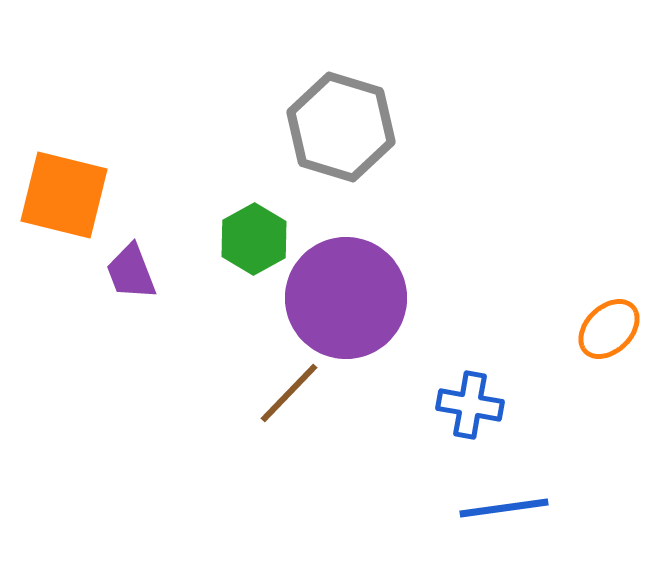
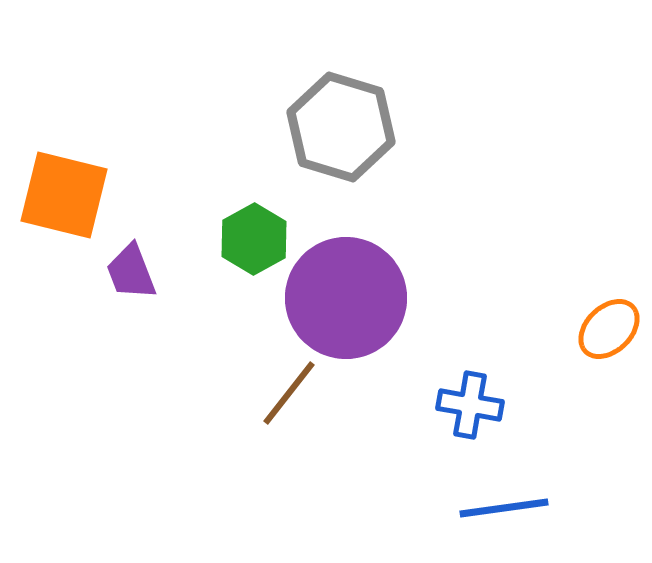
brown line: rotated 6 degrees counterclockwise
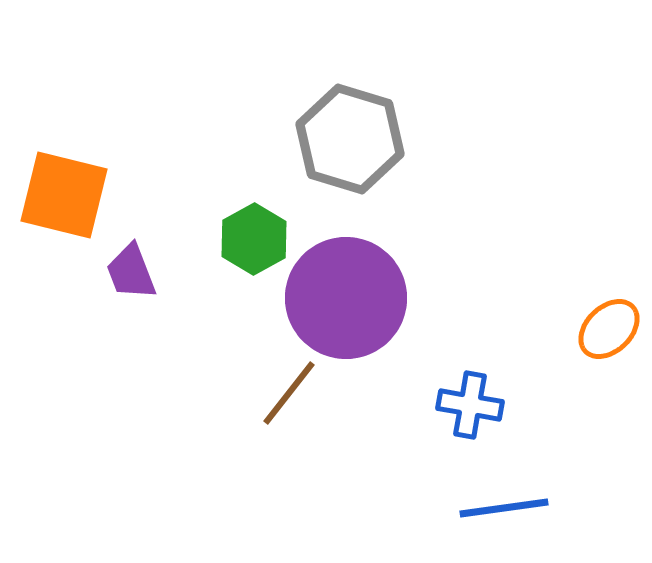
gray hexagon: moved 9 px right, 12 px down
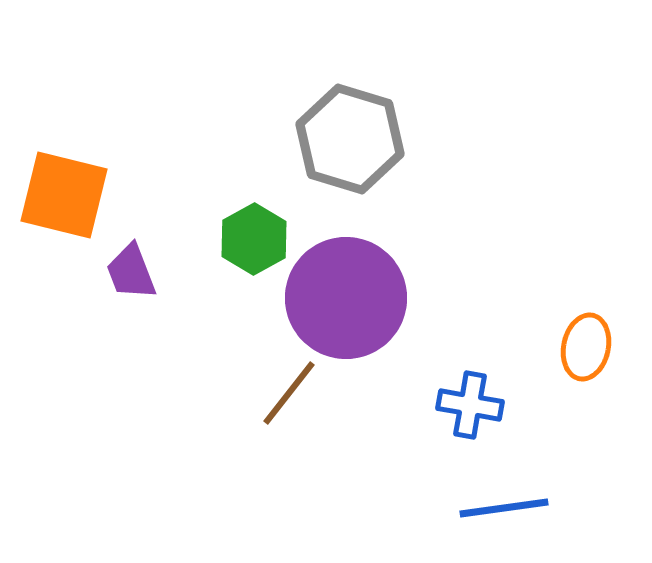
orange ellipse: moved 23 px left, 18 px down; rotated 34 degrees counterclockwise
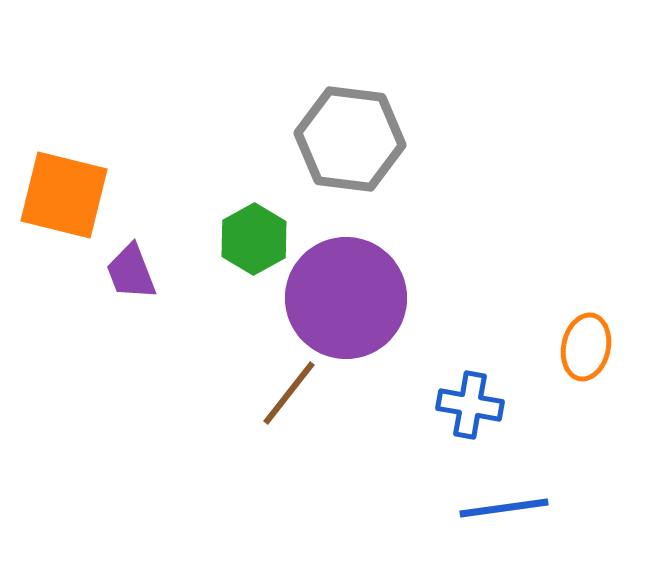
gray hexagon: rotated 10 degrees counterclockwise
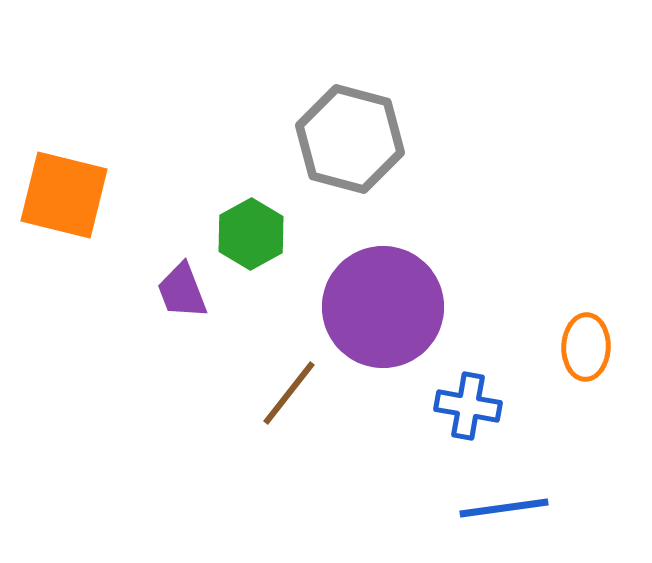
gray hexagon: rotated 8 degrees clockwise
green hexagon: moved 3 px left, 5 px up
purple trapezoid: moved 51 px right, 19 px down
purple circle: moved 37 px right, 9 px down
orange ellipse: rotated 10 degrees counterclockwise
blue cross: moved 2 px left, 1 px down
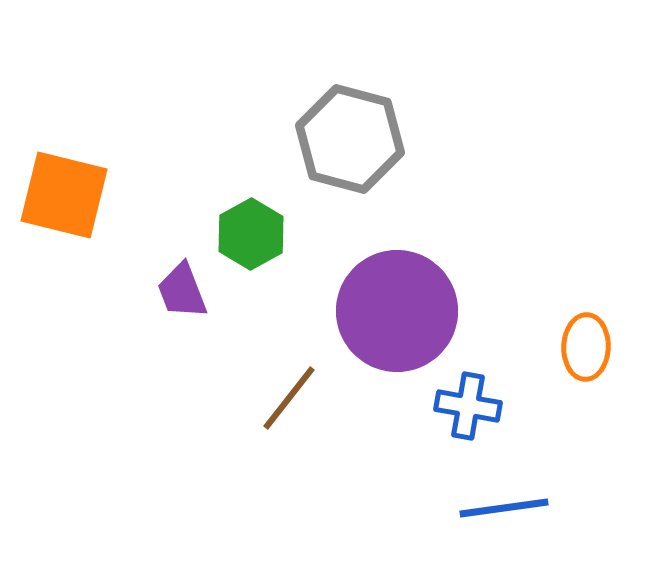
purple circle: moved 14 px right, 4 px down
brown line: moved 5 px down
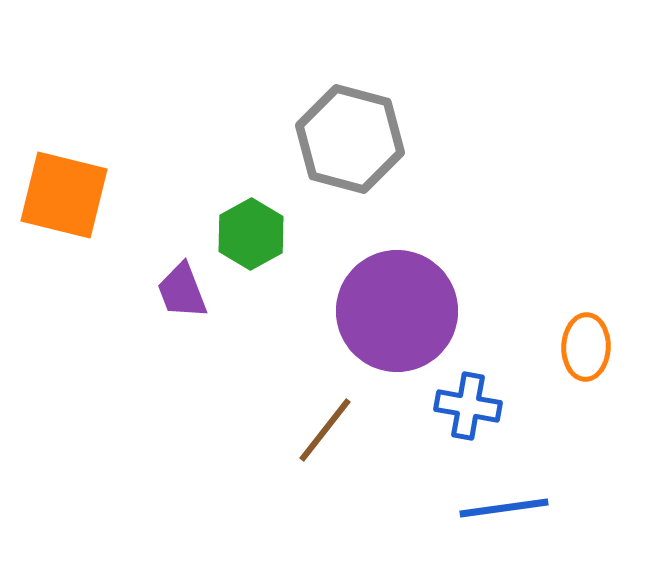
brown line: moved 36 px right, 32 px down
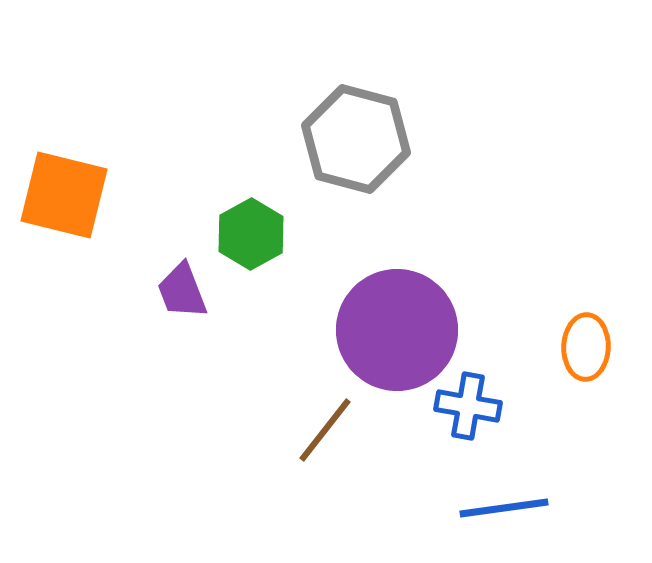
gray hexagon: moved 6 px right
purple circle: moved 19 px down
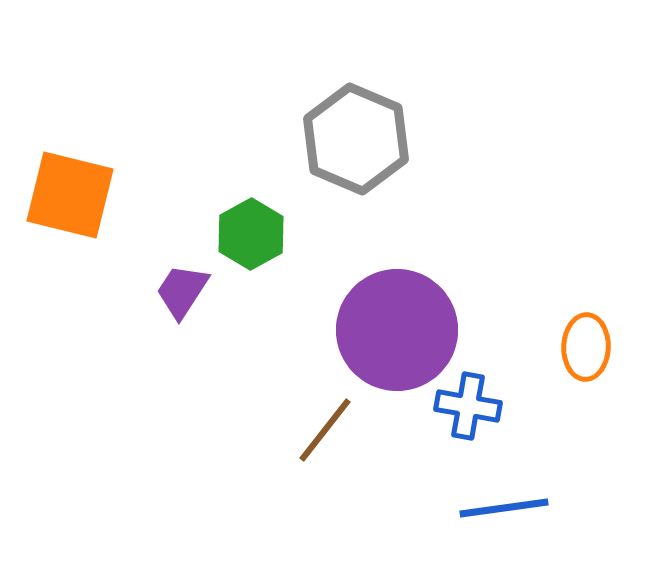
gray hexagon: rotated 8 degrees clockwise
orange square: moved 6 px right
purple trapezoid: rotated 54 degrees clockwise
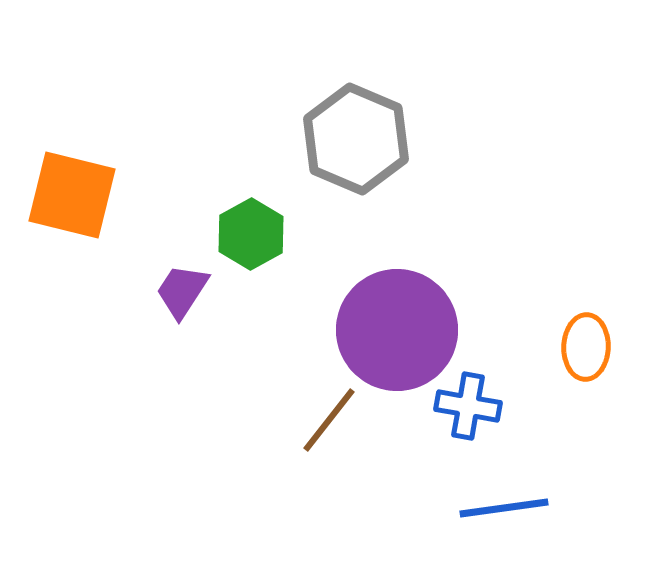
orange square: moved 2 px right
brown line: moved 4 px right, 10 px up
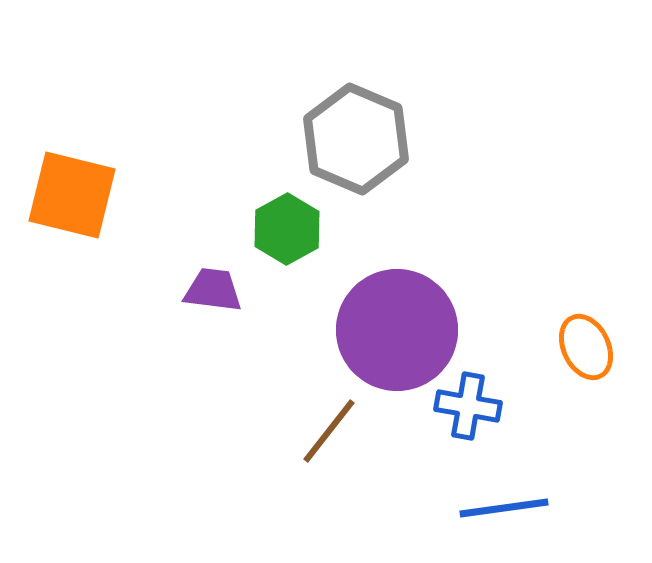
green hexagon: moved 36 px right, 5 px up
purple trapezoid: moved 31 px right, 1 px up; rotated 64 degrees clockwise
orange ellipse: rotated 28 degrees counterclockwise
brown line: moved 11 px down
